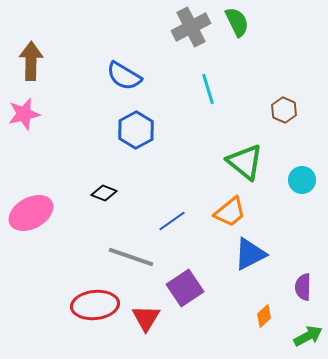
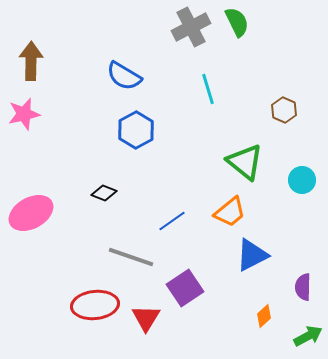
blue triangle: moved 2 px right, 1 px down
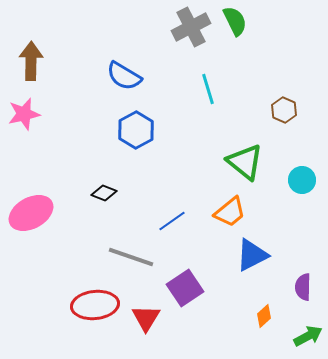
green semicircle: moved 2 px left, 1 px up
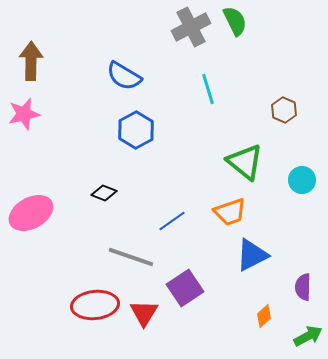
orange trapezoid: rotated 20 degrees clockwise
red triangle: moved 2 px left, 5 px up
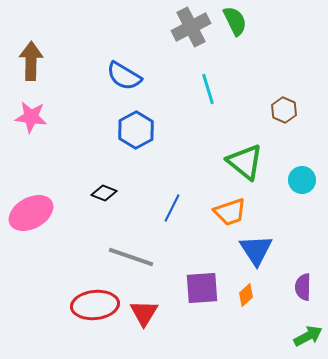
pink star: moved 7 px right, 3 px down; rotated 20 degrees clockwise
blue line: moved 13 px up; rotated 28 degrees counterclockwise
blue triangle: moved 4 px right, 5 px up; rotated 36 degrees counterclockwise
purple square: moved 17 px right; rotated 30 degrees clockwise
orange diamond: moved 18 px left, 21 px up
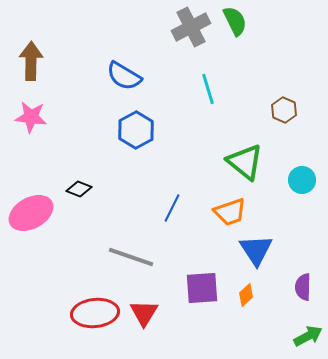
black diamond: moved 25 px left, 4 px up
red ellipse: moved 8 px down
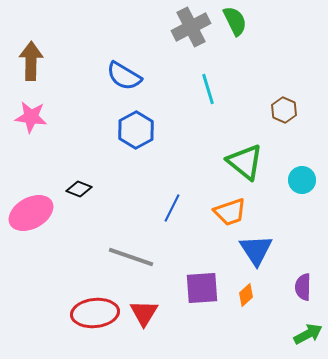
green arrow: moved 2 px up
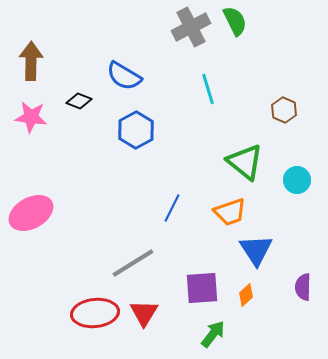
cyan circle: moved 5 px left
black diamond: moved 88 px up
gray line: moved 2 px right, 6 px down; rotated 51 degrees counterclockwise
green arrow: moved 95 px left; rotated 24 degrees counterclockwise
